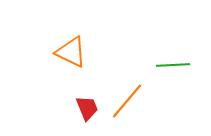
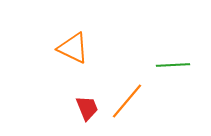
orange triangle: moved 2 px right, 4 px up
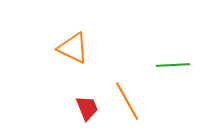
orange line: rotated 69 degrees counterclockwise
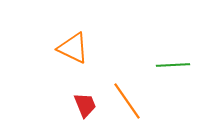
orange line: rotated 6 degrees counterclockwise
red trapezoid: moved 2 px left, 3 px up
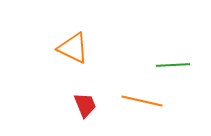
orange line: moved 15 px right; rotated 42 degrees counterclockwise
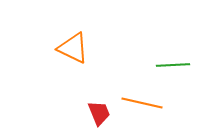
orange line: moved 2 px down
red trapezoid: moved 14 px right, 8 px down
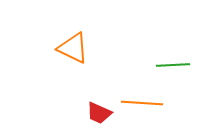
orange line: rotated 9 degrees counterclockwise
red trapezoid: rotated 136 degrees clockwise
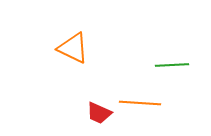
green line: moved 1 px left
orange line: moved 2 px left
